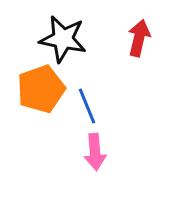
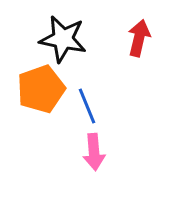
pink arrow: moved 1 px left
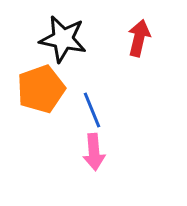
blue line: moved 5 px right, 4 px down
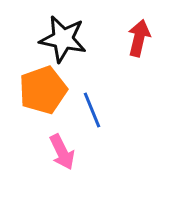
orange pentagon: moved 2 px right, 1 px down
pink arrow: moved 32 px left; rotated 21 degrees counterclockwise
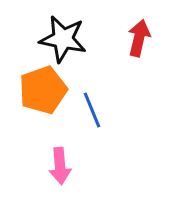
pink arrow: moved 2 px left, 14 px down; rotated 21 degrees clockwise
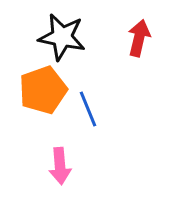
black star: moved 1 px left, 2 px up
blue line: moved 4 px left, 1 px up
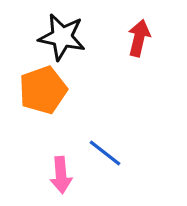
blue line: moved 17 px right, 44 px down; rotated 30 degrees counterclockwise
pink arrow: moved 1 px right, 9 px down
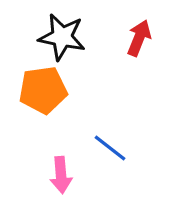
red arrow: rotated 9 degrees clockwise
orange pentagon: rotated 12 degrees clockwise
blue line: moved 5 px right, 5 px up
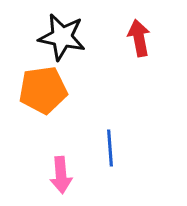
red arrow: rotated 33 degrees counterclockwise
blue line: rotated 48 degrees clockwise
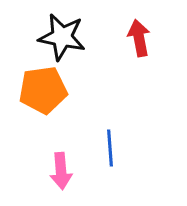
pink arrow: moved 4 px up
